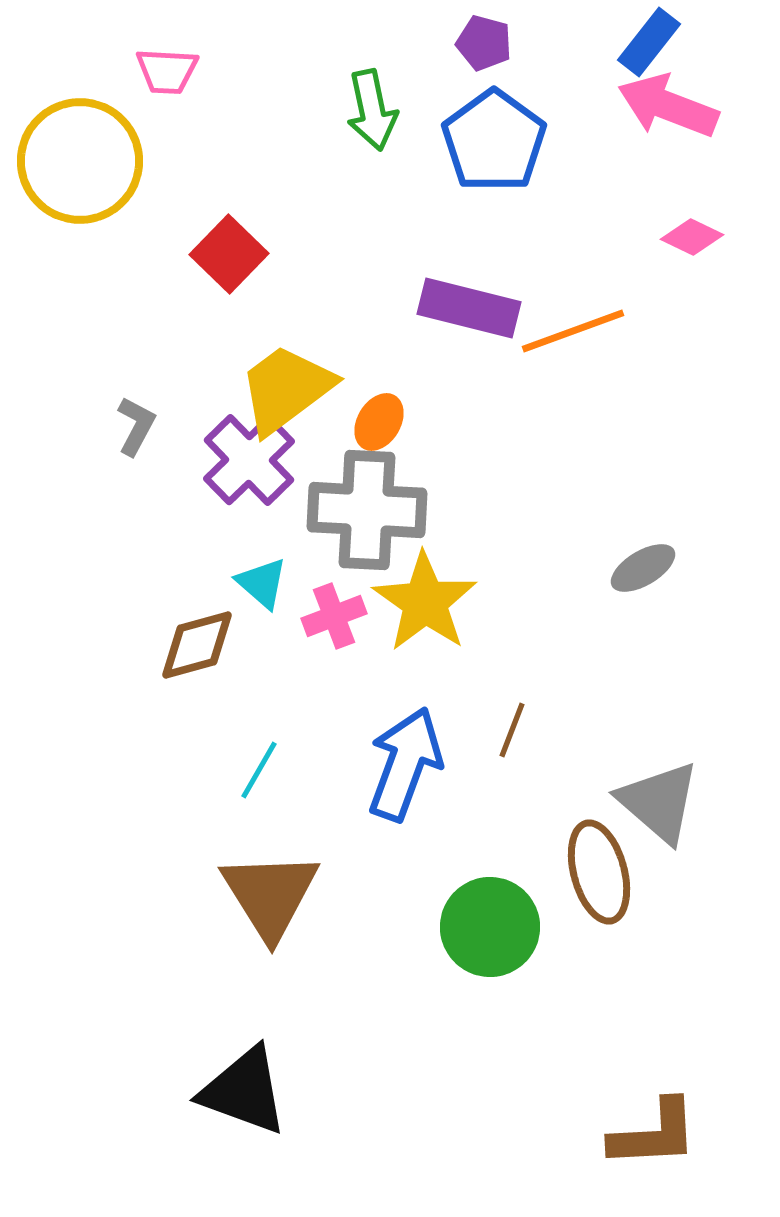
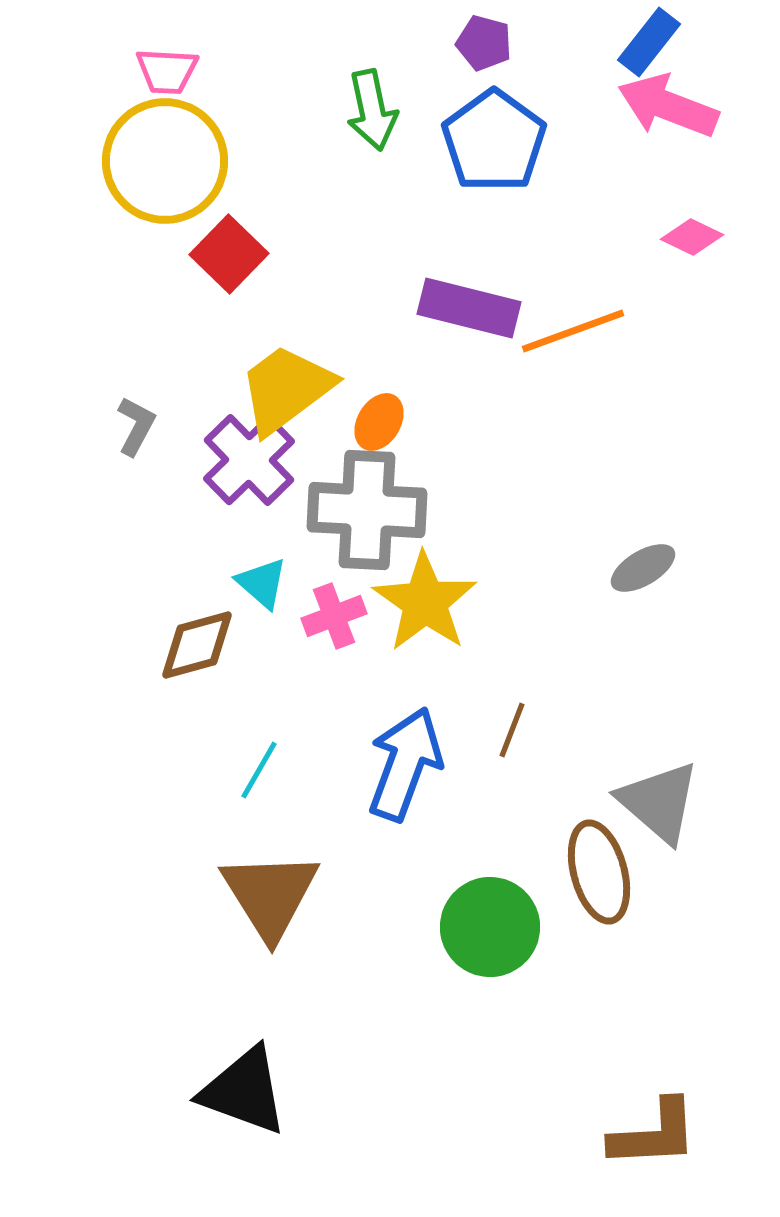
yellow circle: moved 85 px right
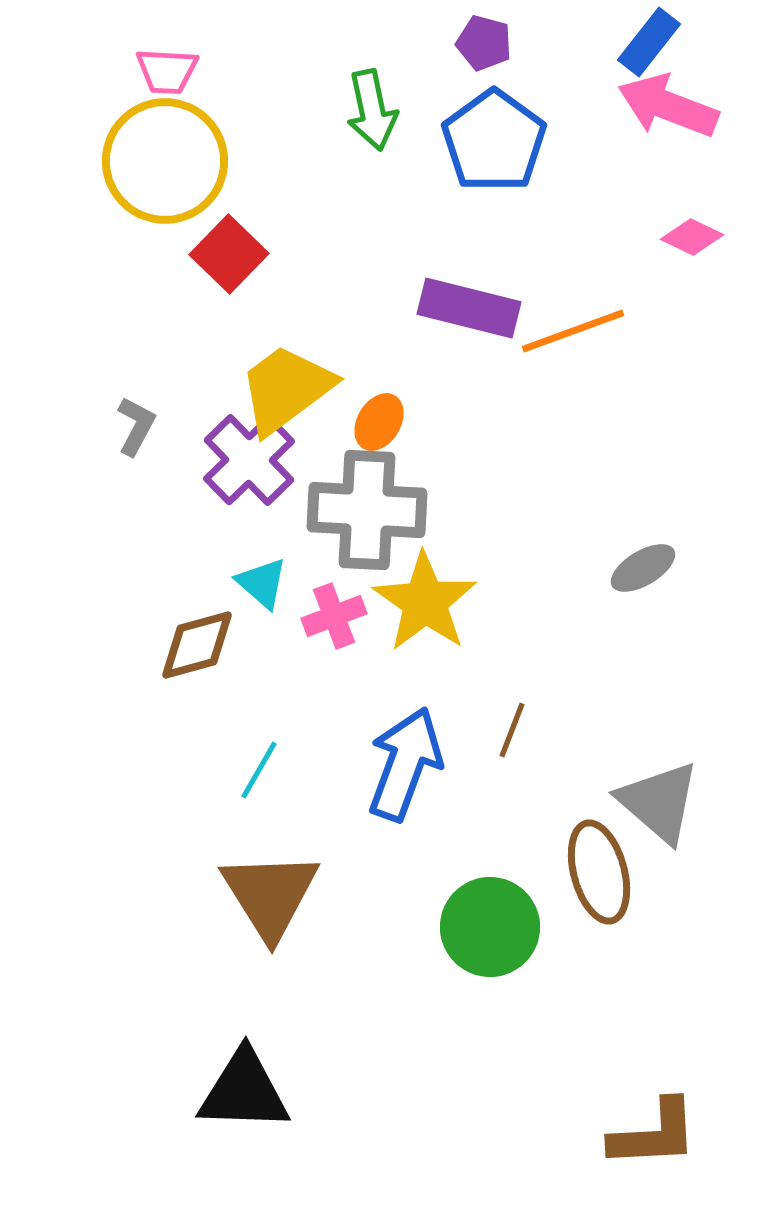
black triangle: rotated 18 degrees counterclockwise
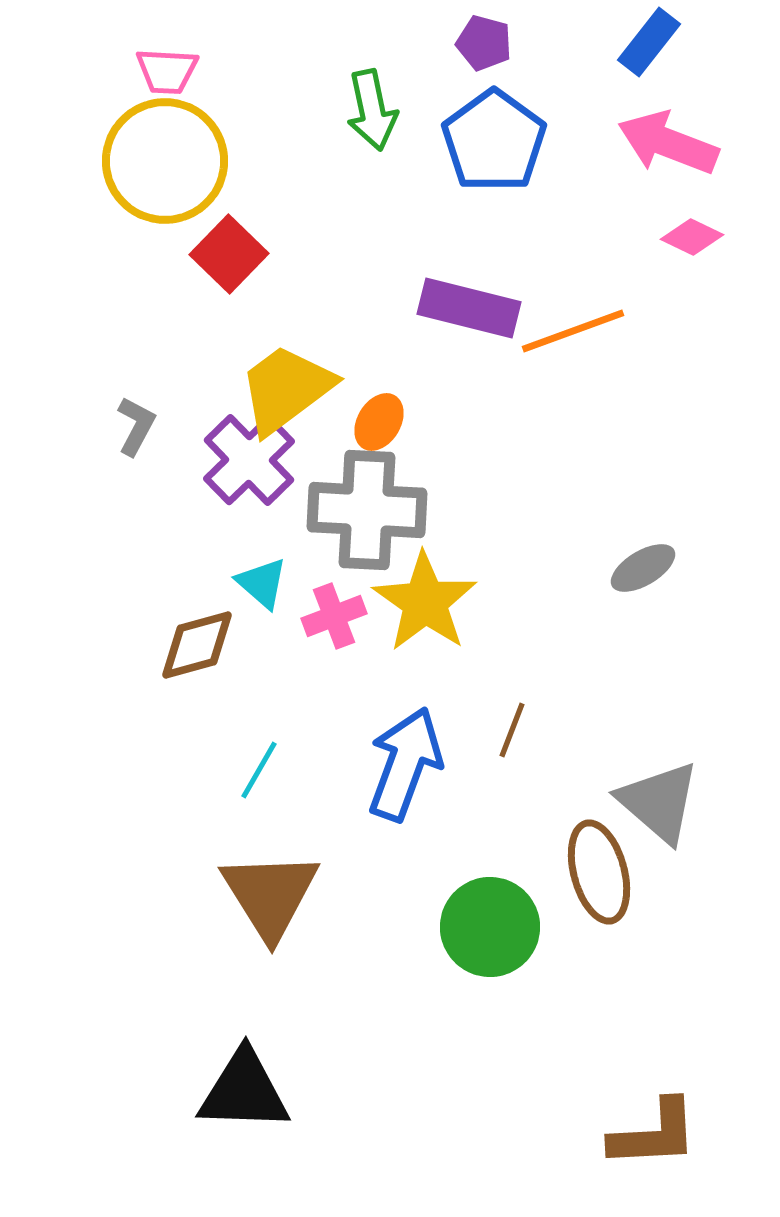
pink arrow: moved 37 px down
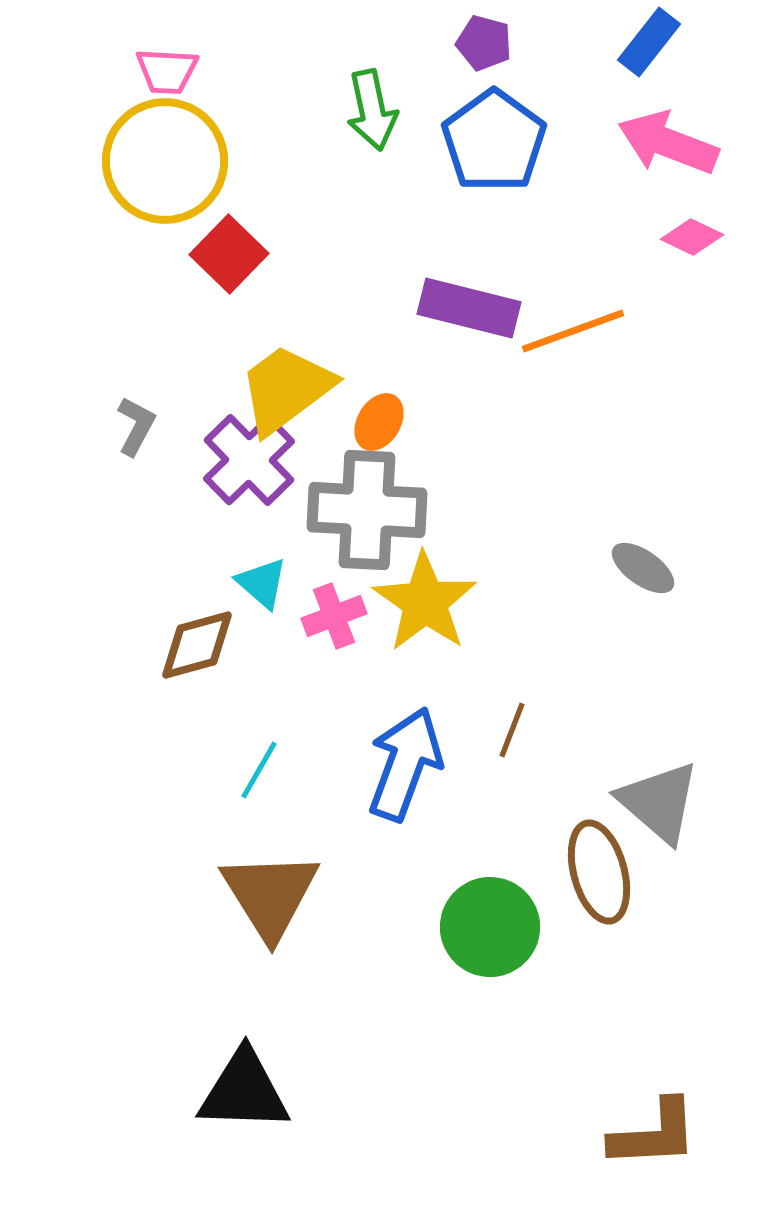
gray ellipse: rotated 66 degrees clockwise
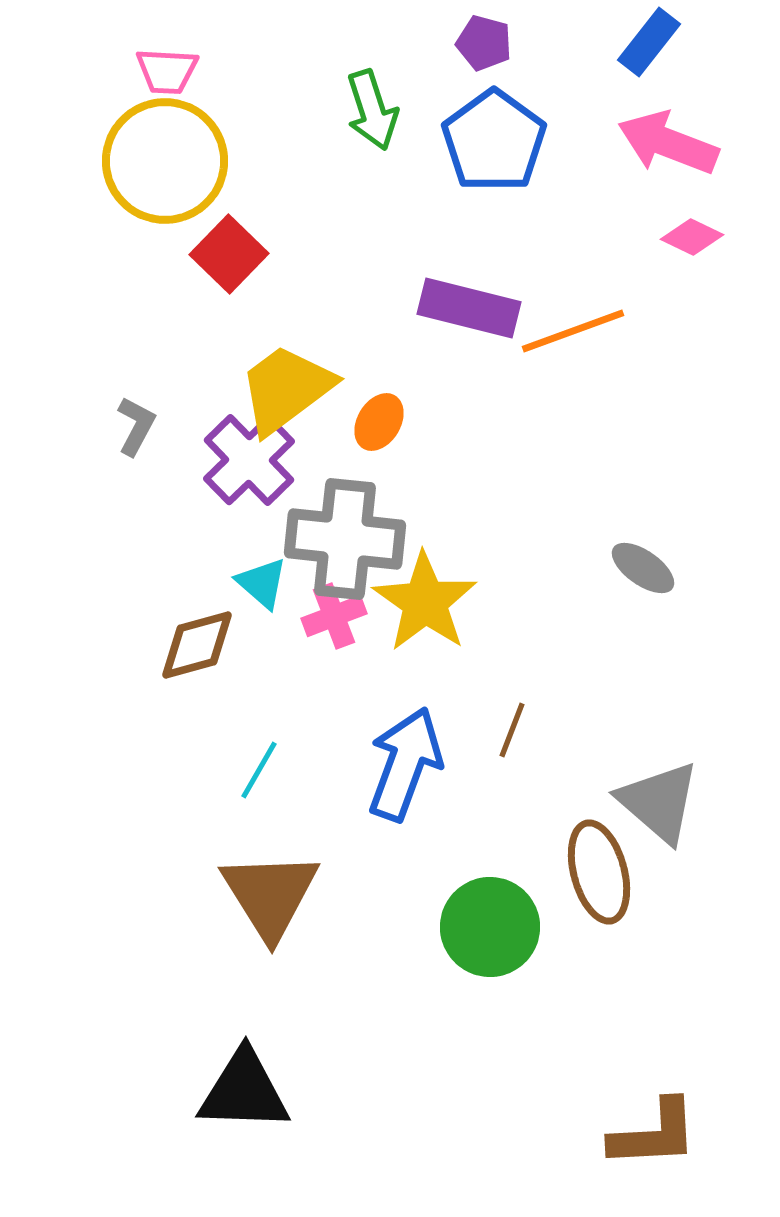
green arrow: rotated 6 degrees counterclockwise
gray cross: moved 22 px left, 29 px down; rotated 3 degrees clockwise
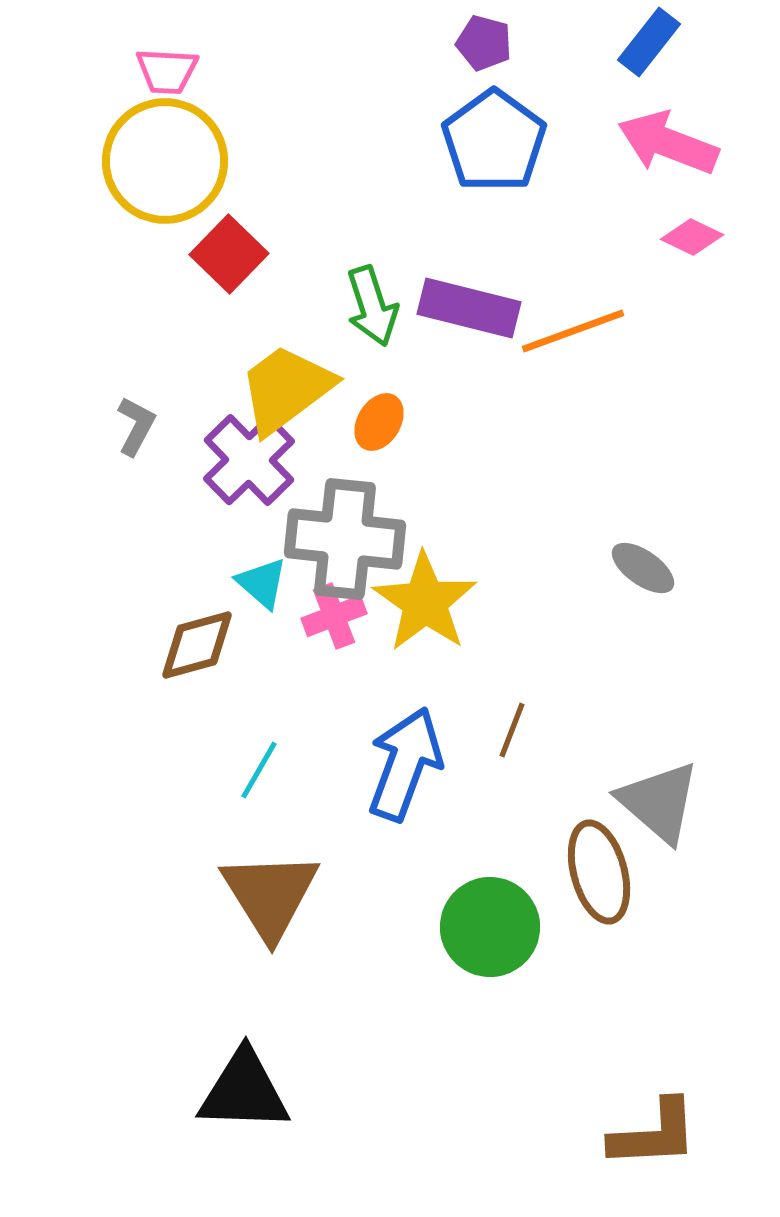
green arrow: moved 196 px down
